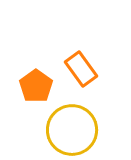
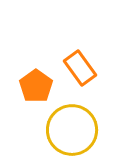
orange rectangle: moved 1 px left, 1 px up
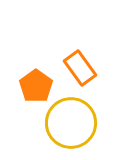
yellow circle: moved 1 px left, 7 px up
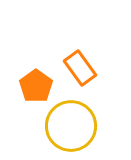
yellow circle: moved 3 px down
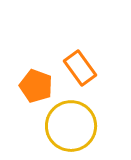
orange pentagon: rotated 16 degrees counterclockwise
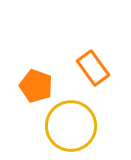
orange rectangle: moved 13 px right
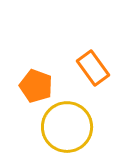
yellow circle: moved 4 px left, 1 px down
